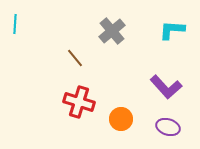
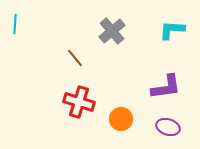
purple L-shape: rotated 56 degrees counterclockwise
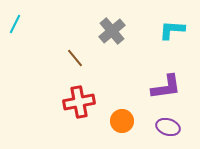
cyan line: rotated 24 degrees clockwise
red cross: rotated 28 degrees counterclockwise
orange circle: moved 1 px right, 2 px down
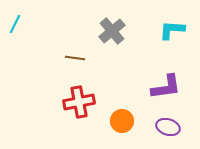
brown line: rotated 42 degrees counterclockwise
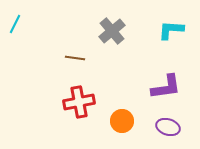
cyan L-shape: moved 1 px left
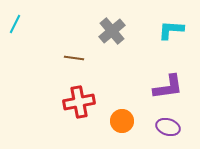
brown line: moved 1 px left
purple L-shape: moved 2 px right
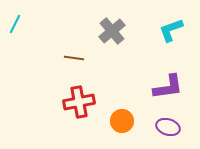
cyan L-shape: rotated 24 degrees counterclockwise
